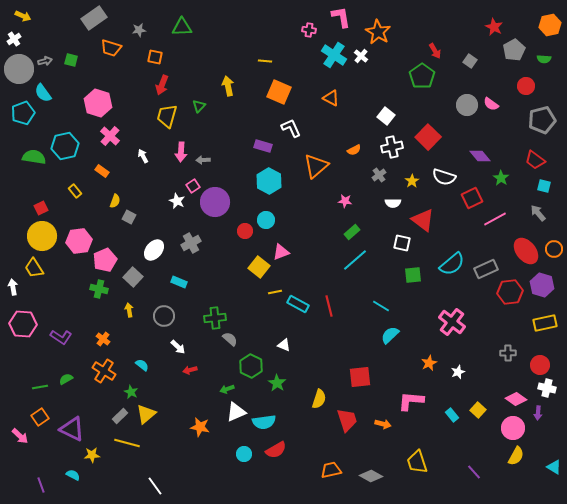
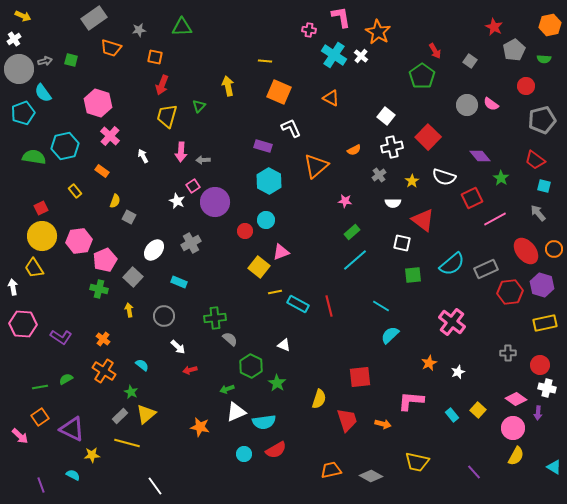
yellow trapezoid at (417, 462): rotated 60 degrees counterclockwise
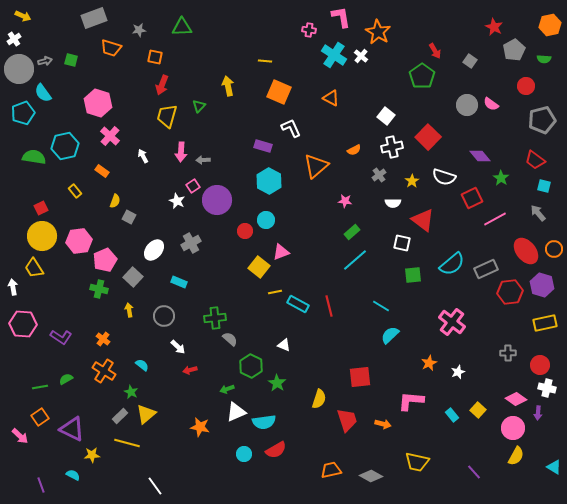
gray rectangle at (94, 18): rotated 15 degrees clockwise
purple circle at (215, 202): moved 2 px right, 2 px up
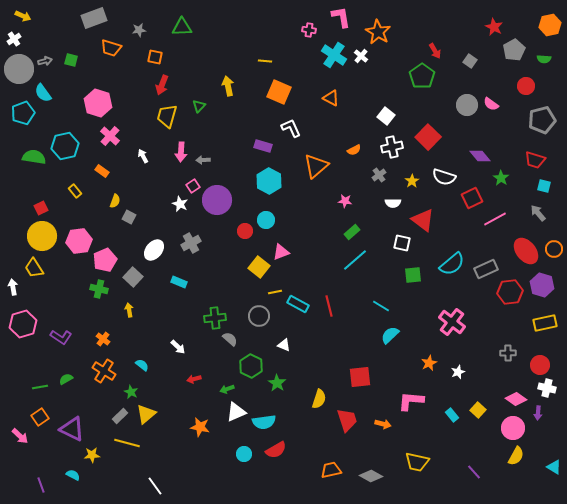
red trapezoid at (535, 160): rotated 20 degrees counterclockwise
white star at (177, 201): moved 3 px right, 3 px down
gray circle at (164, 316): moved 95 px right
pink hexagon at (23, 324): rotated 20 degrees counterclockwise
red arrow at (190, 370): moved 4 px right, 9 px down
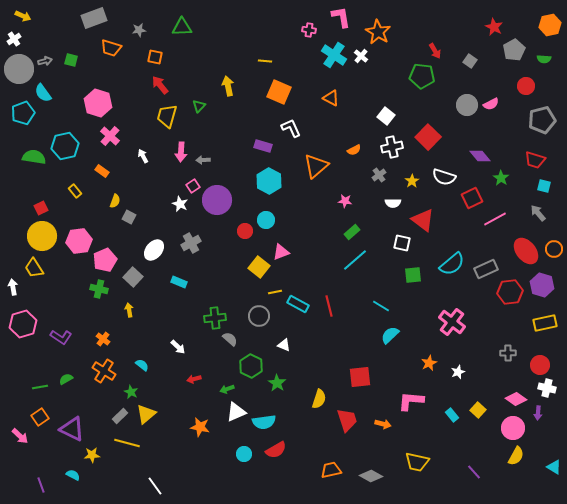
green pentagon at (422, 76): rotated 30 degrees counterclockwise
red arrow at (162, 85): moved 2 px left; rotated 120 degrees clockwise
pink semicircle at (491, 104): rotated 63 degrees counterclockwise
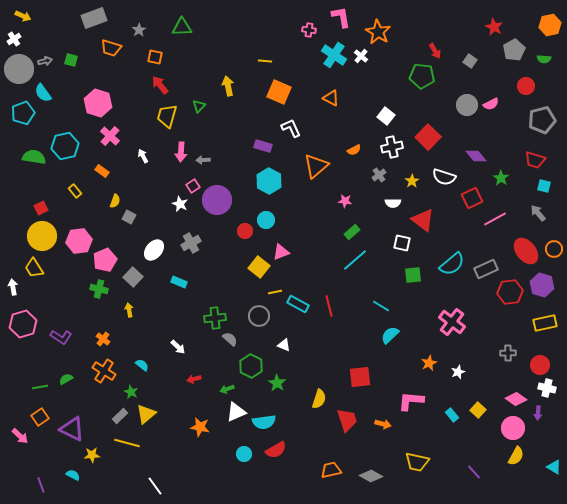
gray star at (139, 30): rotated 24 degrees counterclockwise
purple diamond at (480, 156): moved 4 px left
